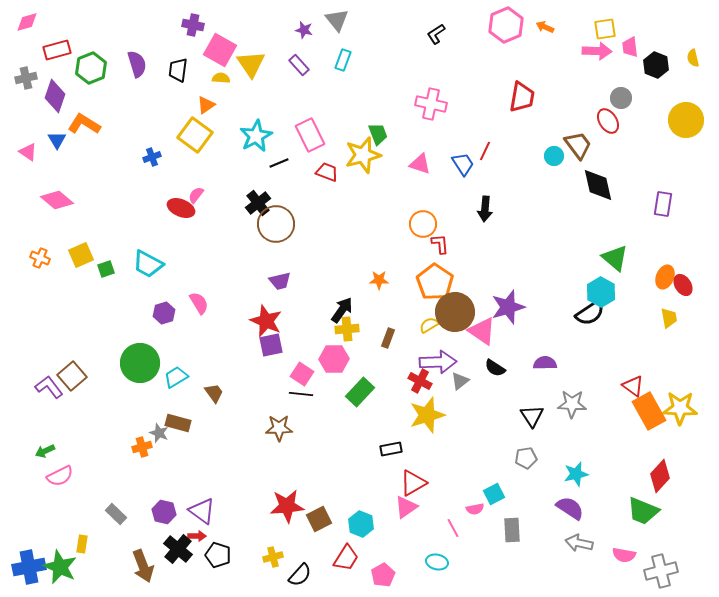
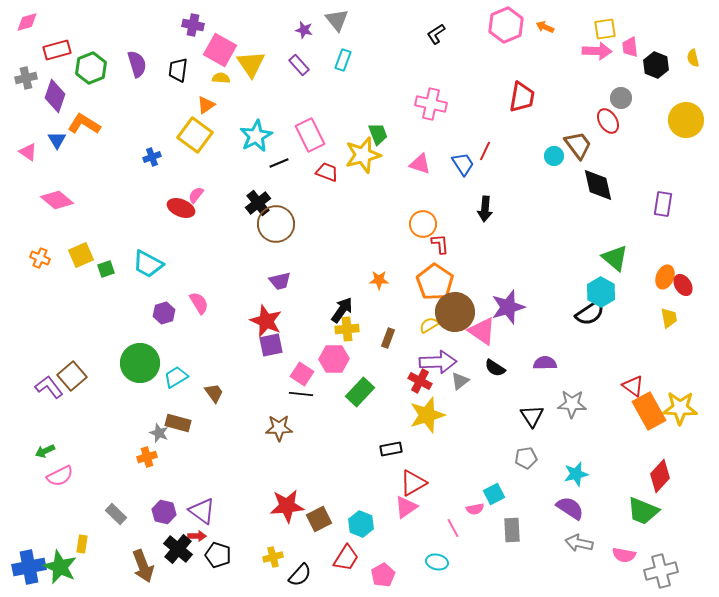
orange cross at (142, 447): moved 5 px right, 10 px down
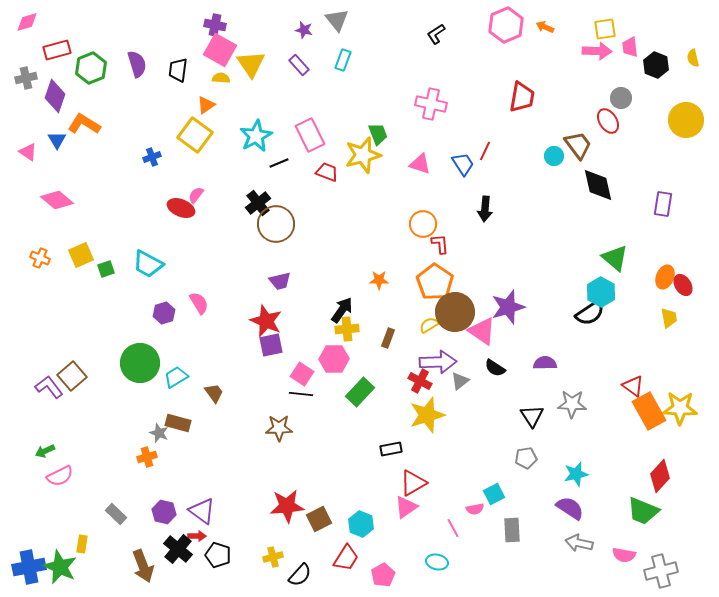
purple cross at (193, 25): moved 22 px right
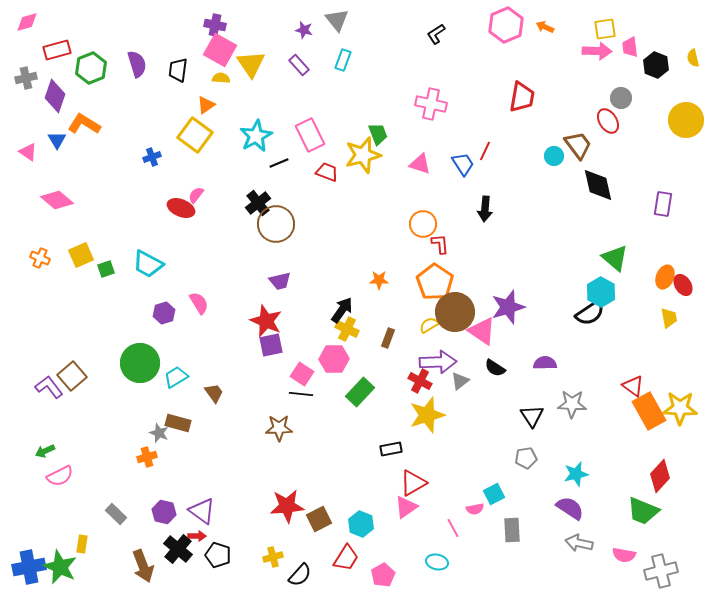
yellow cross at (347, 329): rotated 30 degrees clockwise
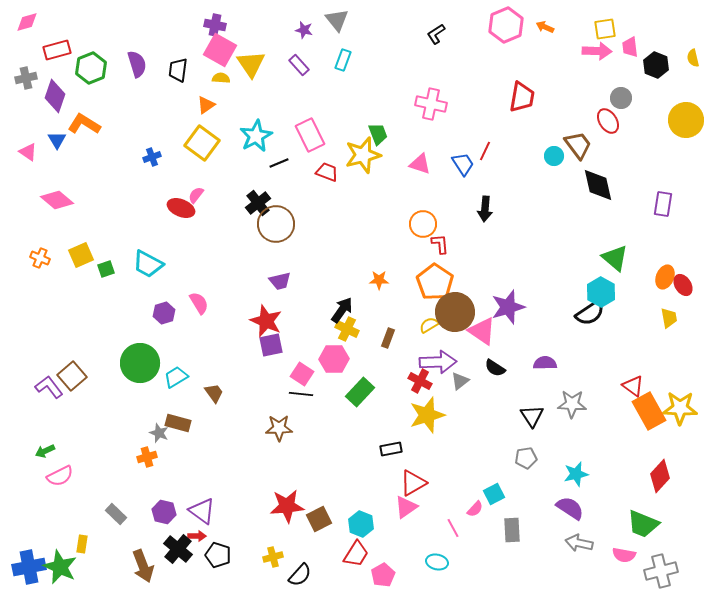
yellow square at (195, 135): moved 7 px right, 8 px down
pink semicircle at (475, 509): rotated 36 degrees counterclockwise
green trapezoid at (643, 511): moved 13 px down
red trapezoid at (346, 558): moved 10 px right, 4 px up
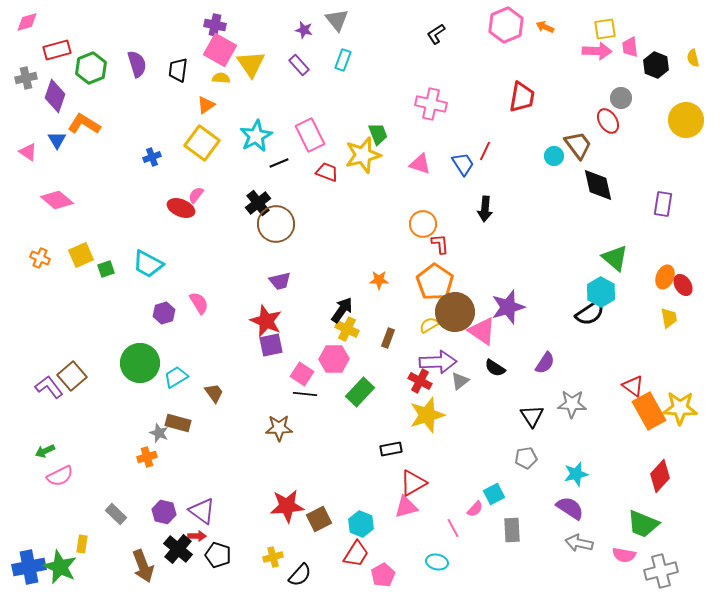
purple semicircle at (545, 363): rotated 125 degrees clockwise
black line at (301, 394): moved 4 px right
pink triangle at (406, 507): rotated 20 degrees clockwise
